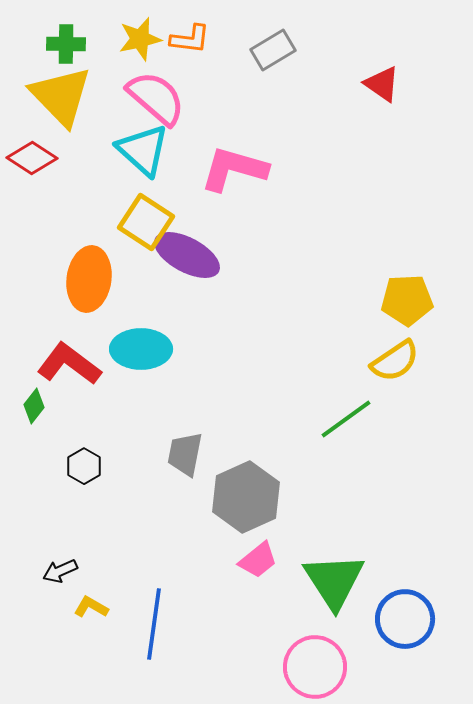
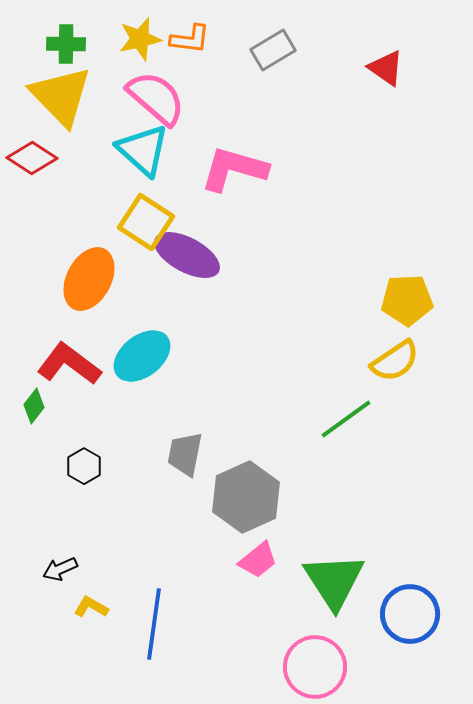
red triangle: moved 4 px right, 16 px up
orange ellipse: rotated 20 degrees clockwise
cyan ellipse: moved 1 px right, 7 px down; rotated 38 degrees counterclockwise
black arrow: moved 2 px up
blue circle: moved 5 px right, 5 px up
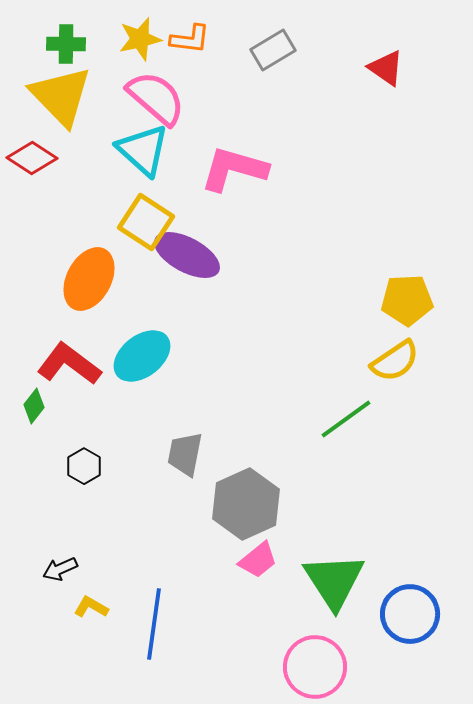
gray hexagon: moved 7 px down
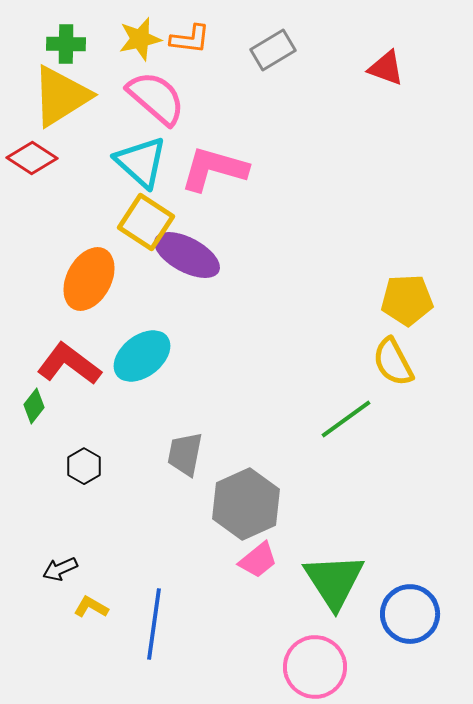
red triangle: rotated 15 degrees counterclockwise
yellow triangle: rotated 42 degrees clockwise
cyan triangle: moved 2 px left, 12 px down
pink L-shape: moved 20 px left
yellow semicircle: moved 2 px left, 1 px down; rotated 96 degrees clockwise
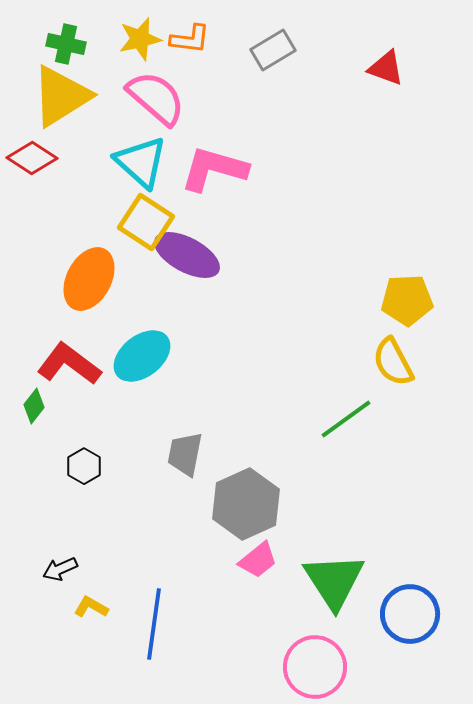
green cross: rotated 12 degrees clockwise
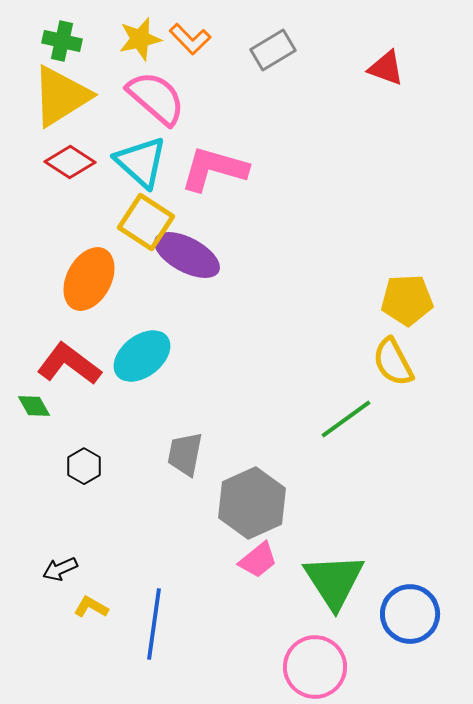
orange L-shape: rotated 39 degrees clockwise
green cross: moved 4 px left, 3 px up
red diamond: moved 38 px right, 4 px down
green diamond: rotated 68 degrees counterclockwise
gray hexagon: moved 6 px right, 1 px up
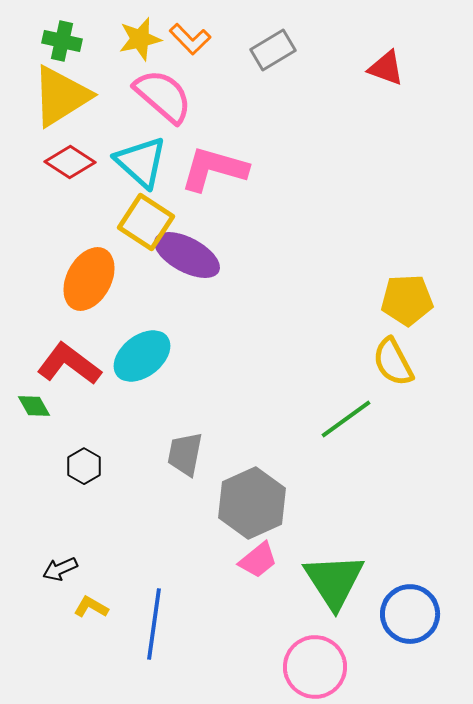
pink semicircle: moved 7 px right, 2 px up
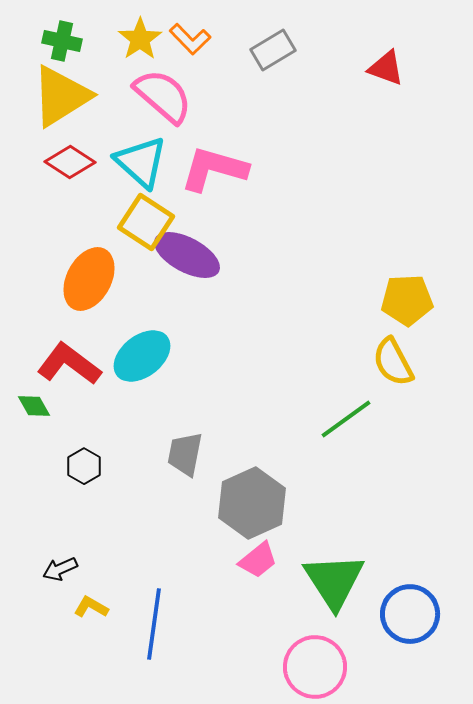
yellow star: rotated 21 degrees counterclockwise
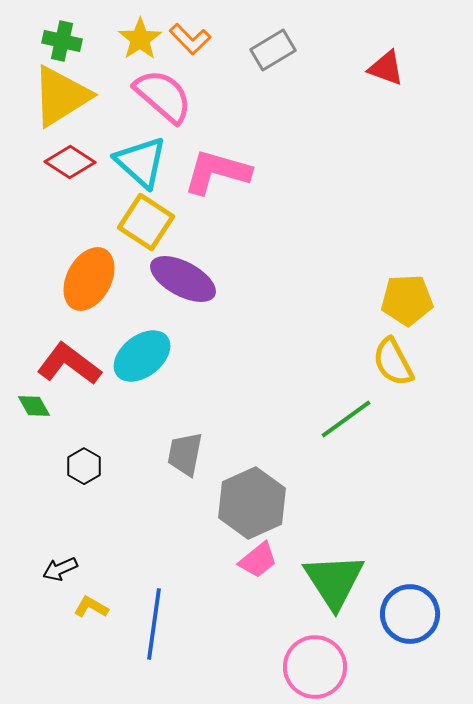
pink L-shape: moved 3 px right, 3 px down
purple ellipse: moved 4 px left, 24 px down
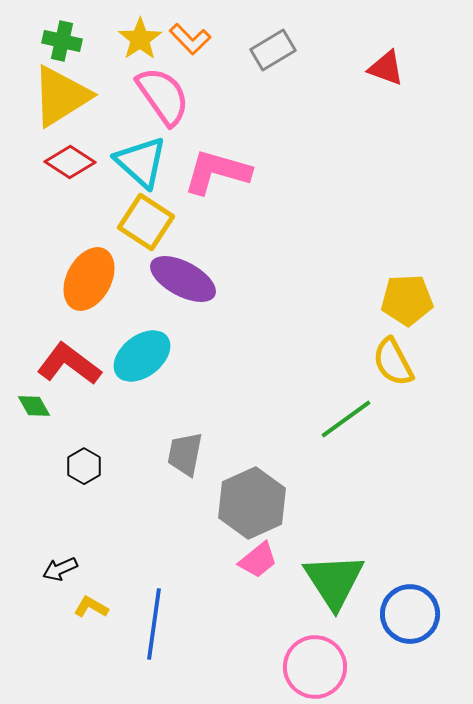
pink semicircle: rotated 14 degrees clockwise
